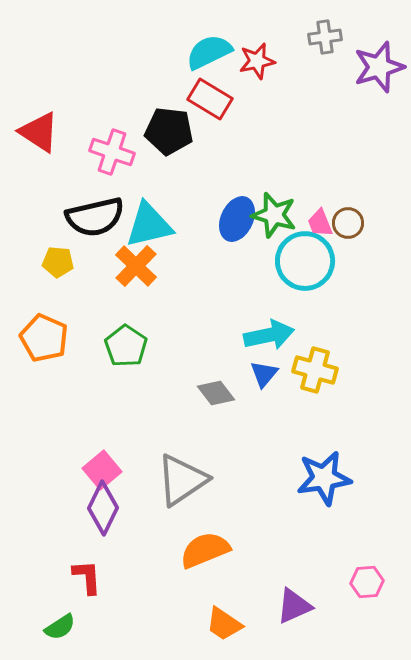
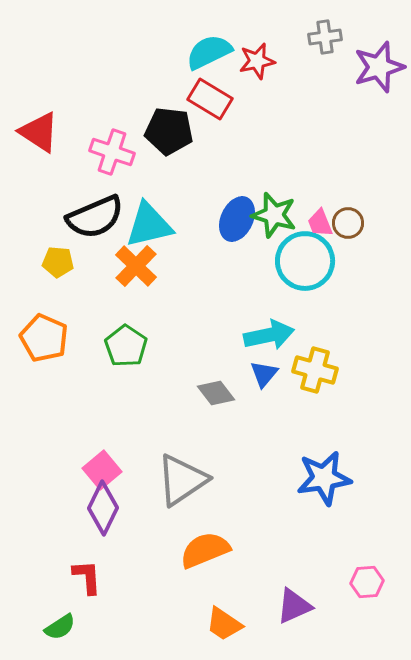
black semicircle: rotated 10 degrees counterclockwise
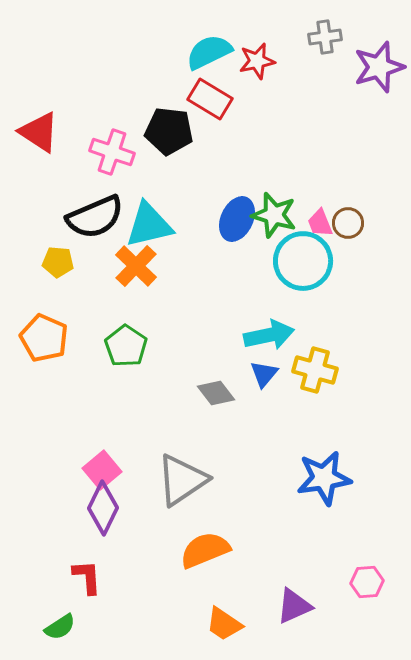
cyan circle: moved 2 px left
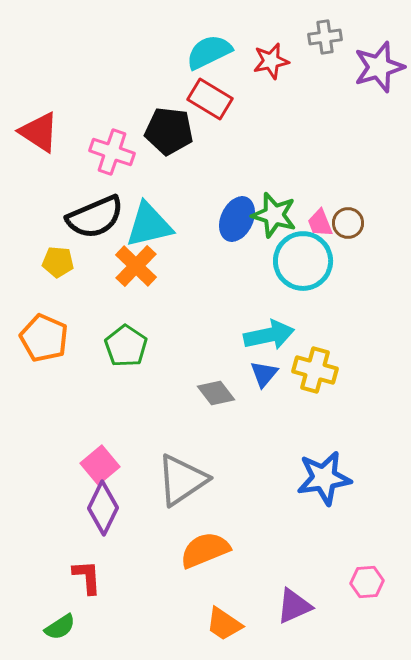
red star: moved 14 px right
pink square: moved 2 px left, 5 px up
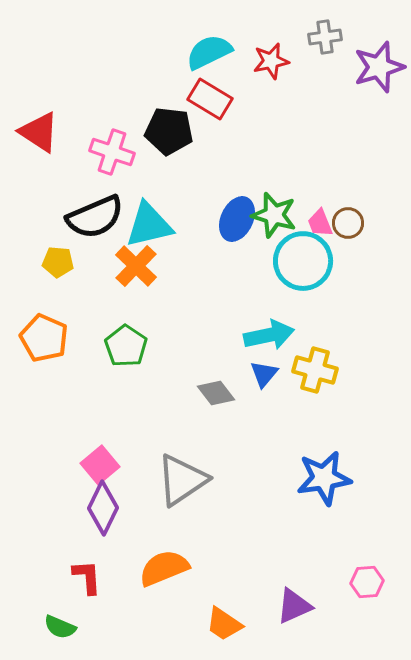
orange semicircle: moved 41 px left, 18 px down
green semicircle: rotated 56 degrees clockwise
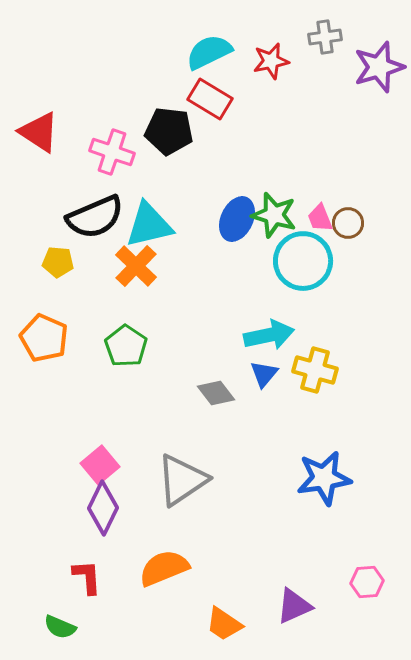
pink trapezoid: moved 5 px up
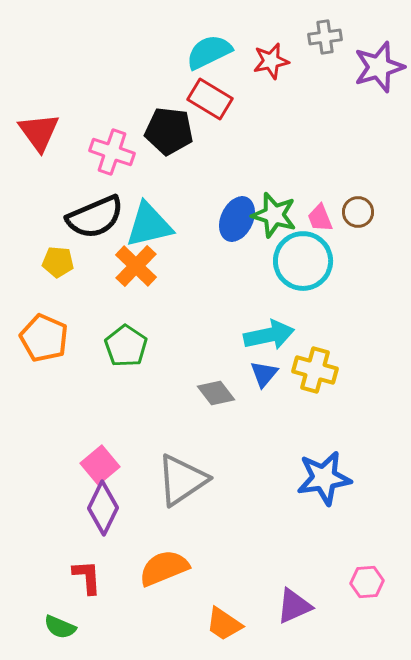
red triangle: rotated 21 degrees clockwise
brown circle: moved 10 px right, 11 px up
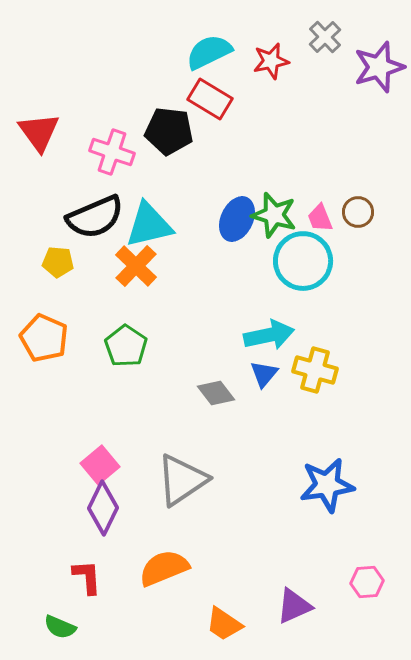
gray cross: rotated 36 degrees counterclockwise
blue star: moved 3 px right, 7 px down
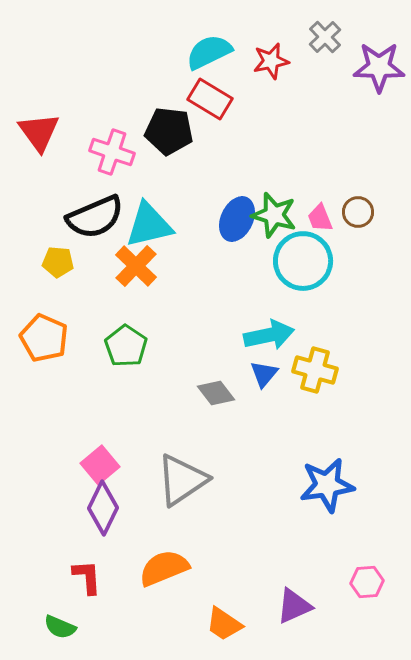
purple star: rotated 18 degrees clockwise
